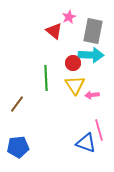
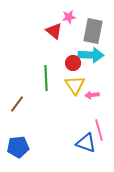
pink star: rotated 16 degrees clockwise
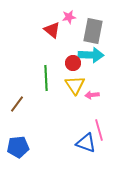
red triangle: moved 2 px left, 1 px up
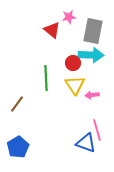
pink line: moved 2 px left
blue pentagon: rotated 25 degrees counterclockwise
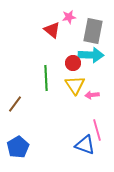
brown line: moved 2 px left
blue triangle: moved 1 px left, 2 px down
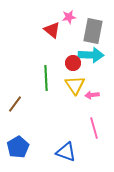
pink line: moved 3 px left, 2 px up
blue triangle: moved 19 px left, 7 px down
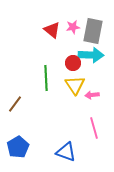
pink star: moved 4 px right, 10 px down
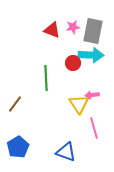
red triangle: rotated 18 degrees counterclockwise
yellow triangle: moved 4 px right, 19 px down
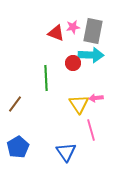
red triangle: moved 4 px right, 3 px down
pink arrow: moved 4 px right, 3 px down
pink line: moved 3 px left, 2 px down
blue triangle: rotated 35 degrees clockwise
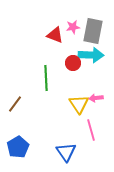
red triangle: moved 1 px left, 2 px down
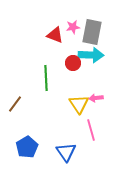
gray rectangle: moved 1 px left, 1 px down
blue pentagon: moved 9 px right
